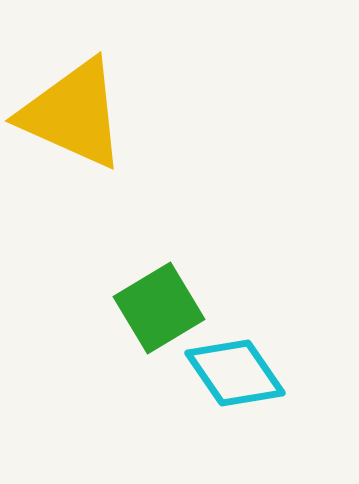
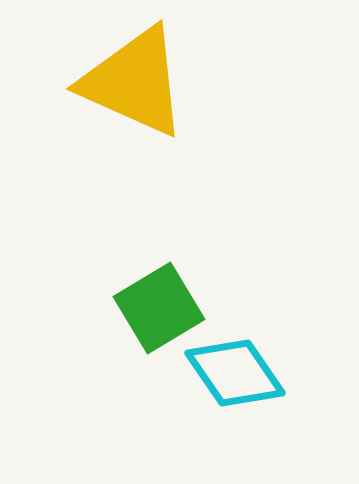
yellow triangle: moved 61 px right, 32 px up
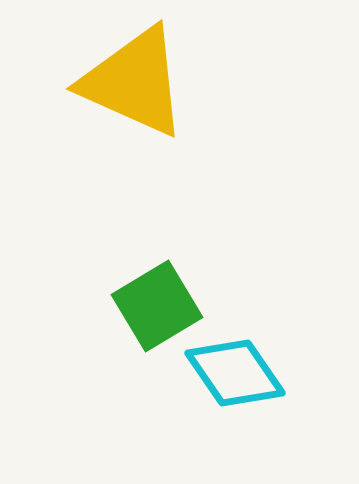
green square: moved 2 px left, 2 px up
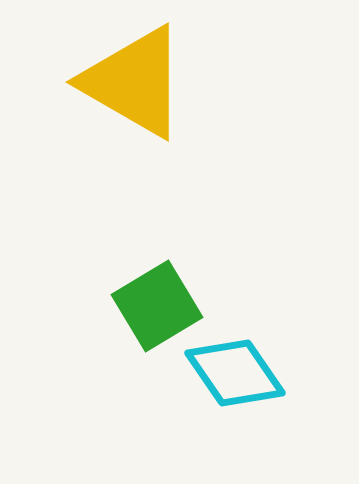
yellow triangle: rotated 6 degrees clockwise
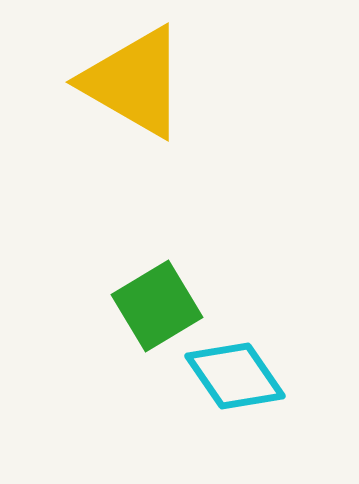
cyan diamond: moved 3 px down
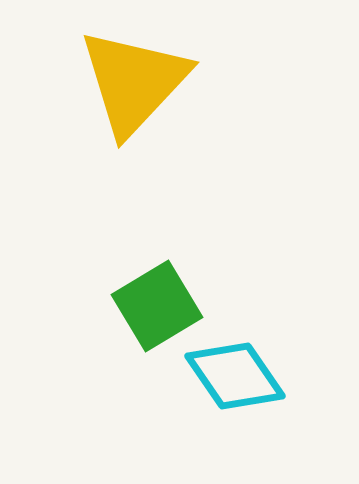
yellow triangle: rotated 43 degrees clockwise
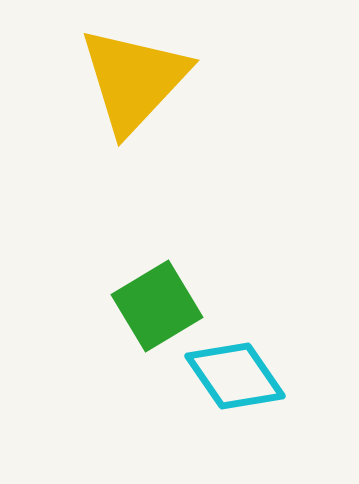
yellow triangle: moved 2 px up
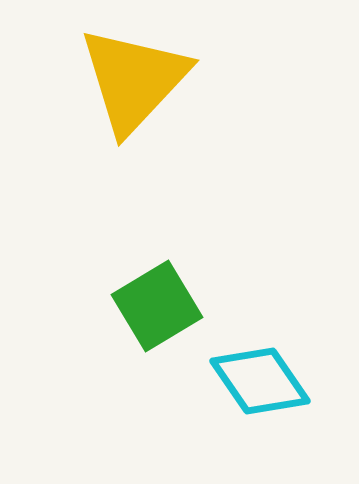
cyan diamond: moved 25 px right, 5 px down
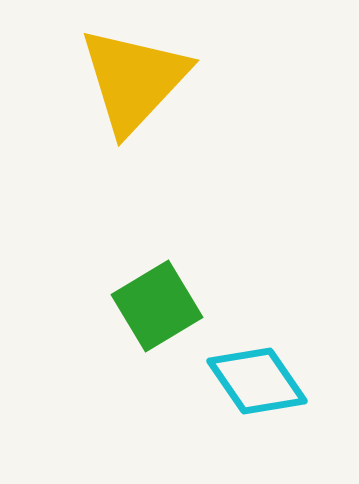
cyan diamond: moved 3 px left
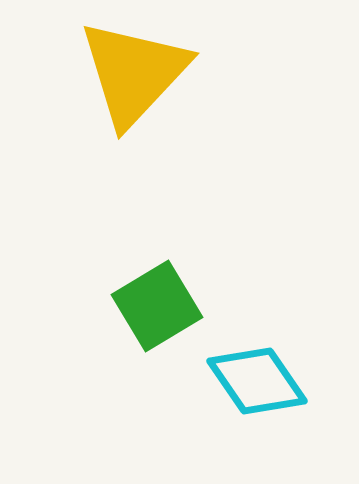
yellow triangle: moved 7 px up
